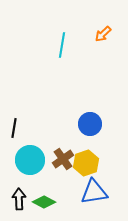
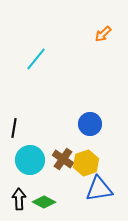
cyan line: moved 26 px left, 14 px down; rotated 30 degrees clockwise
brown cross: rotated 20 degrees counterclockwise
blue triangle: moved 5 px right, 3 px up
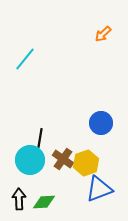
cyan line: moved 11 px left
blue circle: moved 11 px right, 1 px up
black line: moved 26 px right, 10 px down
blue triangle: rotated 12 degrees counterclockwise
green diamond: rotated 30 degrees counterclockwise
